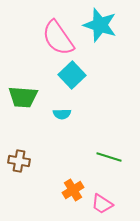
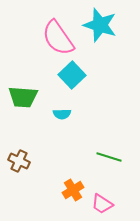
brown cross: rotated 15 degrees clockwise
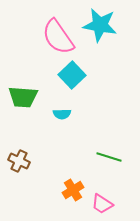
cyan star: rotated 8 degrees counterclockwise
pink semicircle: moved 1 px up
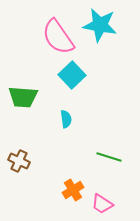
cyan semicircle: moved 4 px right, 5 px down; rotated 96 degrees counterclockwise
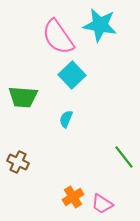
cyan semicircle: rotated 150 degrees counterclockwise
green line: moved 15 px right; rotated 35 degrees clockwise
brown cross: moved 1 px left, 1 px down
orange cross: moved 7 px down
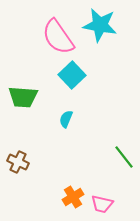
pink trapezoid: rotated 20 degrees counterclockwise
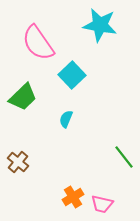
pink semicircle: moved 20 px left, 6 px down
green trapezoid: rotated 48 degrees counterclockwise
brown cross: rotated 15 degrees clockwise
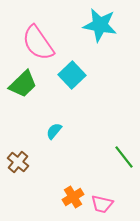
green trapezoid: moved 13 px up
cyan semicircle: moved 12 px left, 12 px down; rotated 18 degrees clockwise
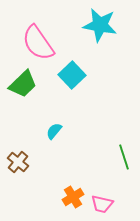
green line: rotated 20 degrees clockwise
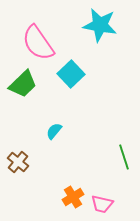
cyan square: moved 1 px left, 1 px up
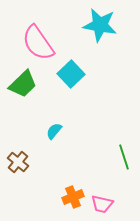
orange cross: rotated 10 degrees clockwise
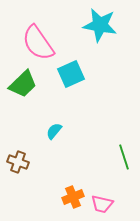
cyan square: rotated 20 degrees clockwise
brown cross: rotated 20 degrees counterclockwise
